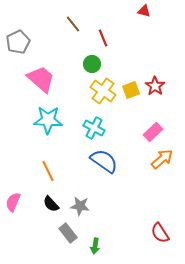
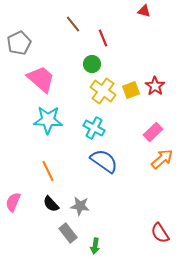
gray pentagon: moved 1 px right, 1 px down
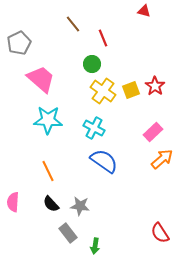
pink semicircle: rotated 18 degrees counterclockwise
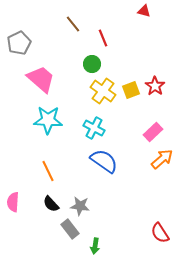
gray rectangle: moved 2 px right, 4 px up
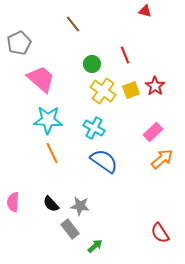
red triangle: moved 1 px right
red line: moved 22 px right, 17 px down
orange line: moved 4 px right, 18 px up
green arrow: rotated 140 degrees counterclockwise
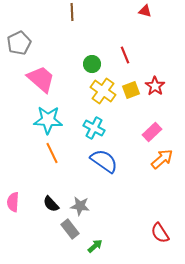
brown line: moved 1 px left, 12 px up; rotated 36 degrees clockwise
pink rectangle: moved 1 px left
